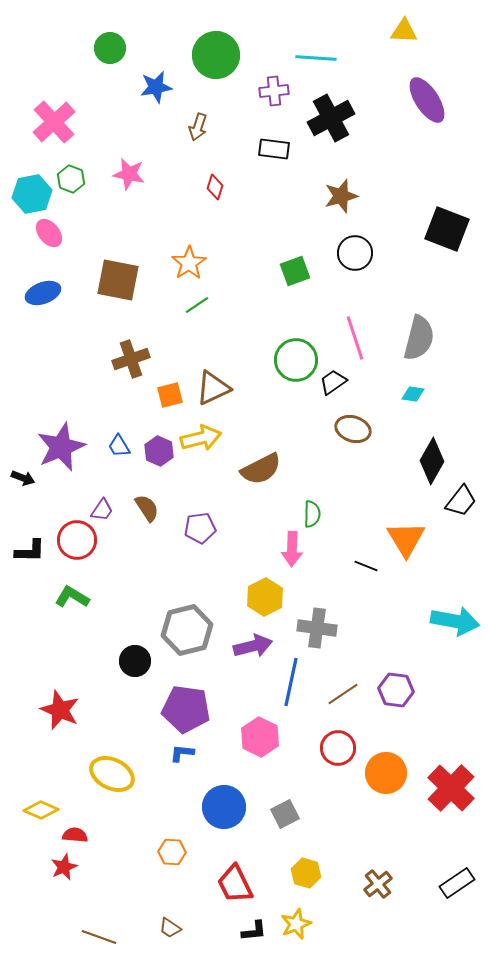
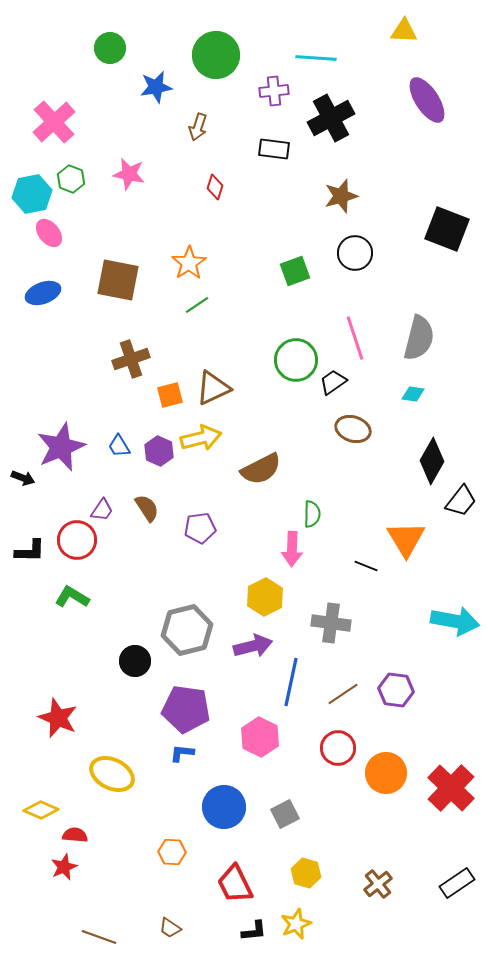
gray cross at (317, 628): moved 14 px right, 5 px up
red star at (60, 710): moved 2 px left, 8 px down
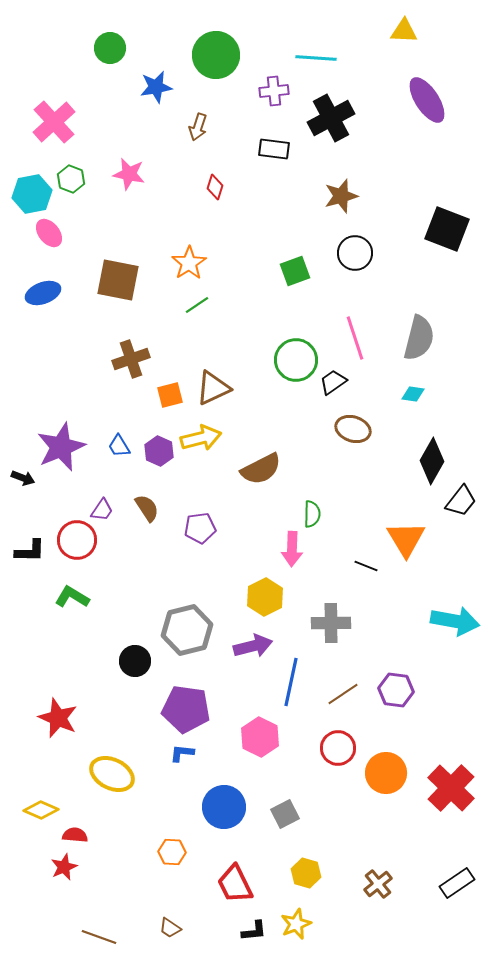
gray cross at (331, 623): rotated 9 degrees counterclockwise
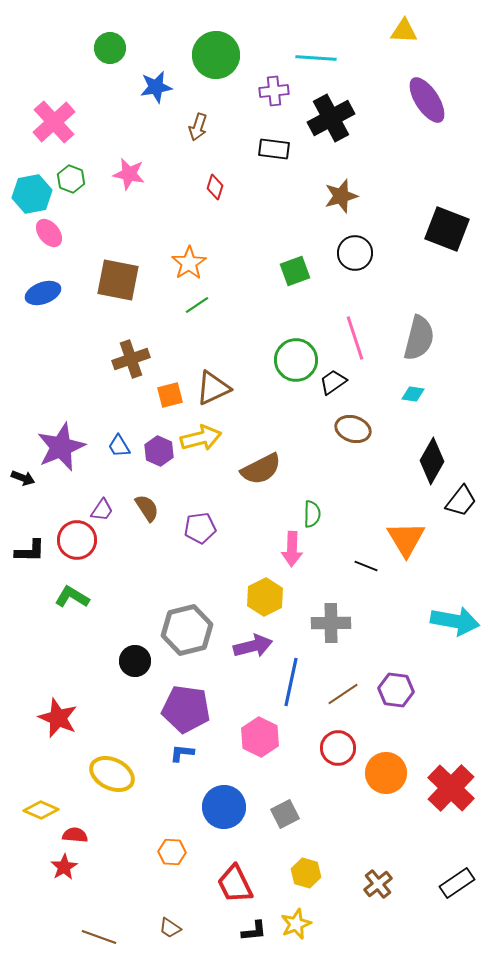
red star at (64, 867): rotated 8 degrees counterclockwise
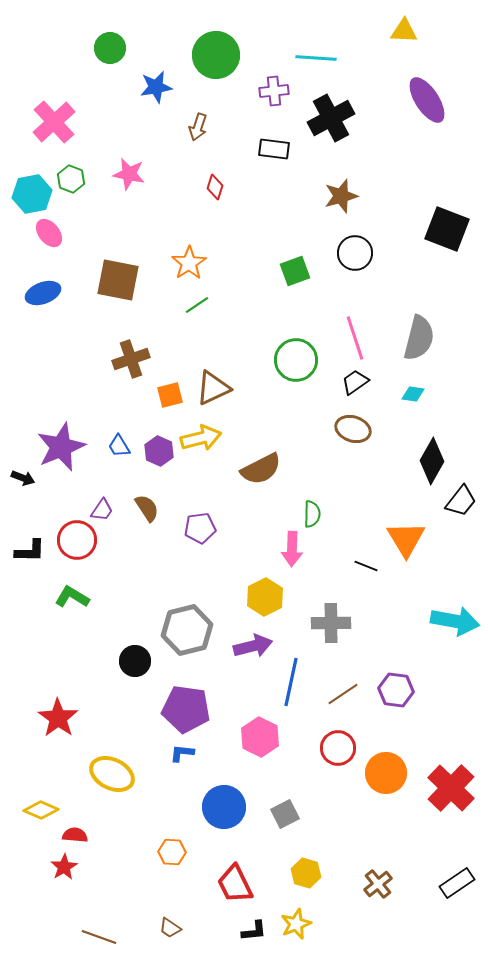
black trapezoid at (333, 382): moved 22 px right
red star at (58, 718): rotated 12 degrees clockwise
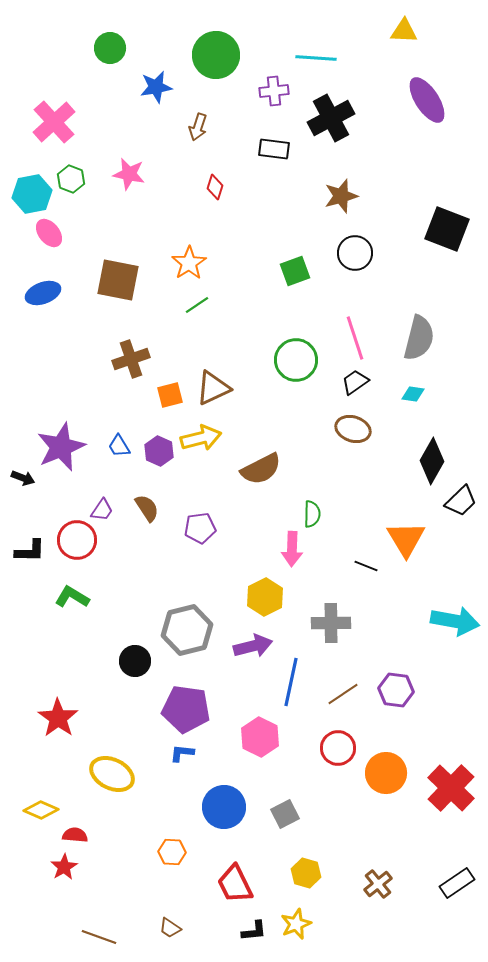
black trapezoid at (461, 501): rotated 8 degrees clockwise
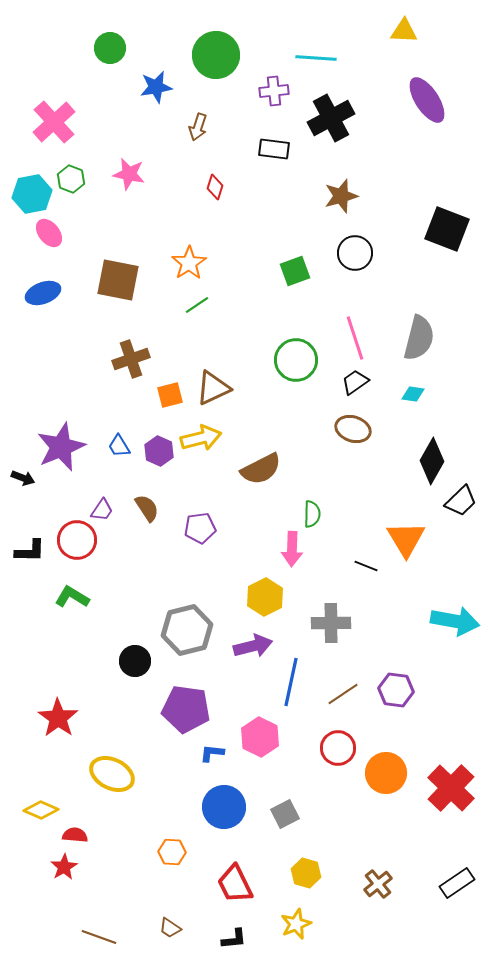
blue L-shape at (182, 753): moved 30 px right
black L-shape at (254, 931): moved 20 px left, 8 px down
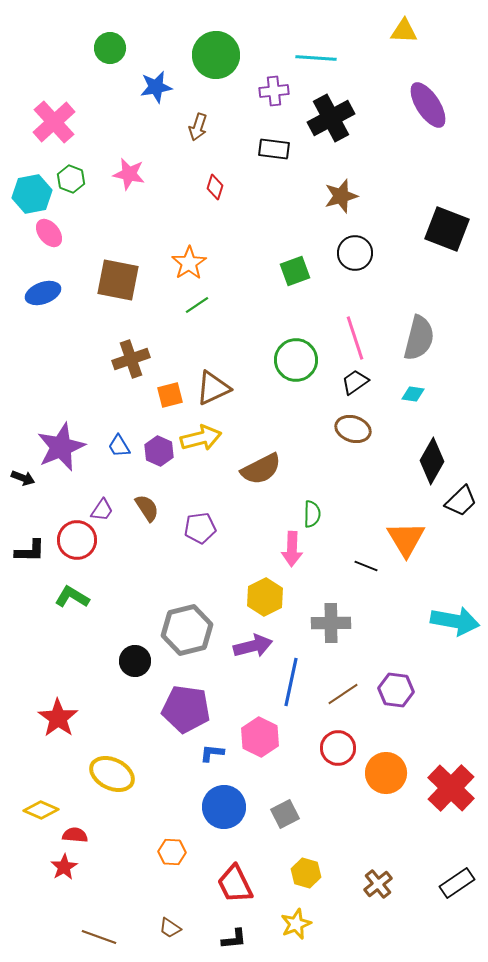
purple ellipse at (427, 100): moved 1 px right, 5 px down
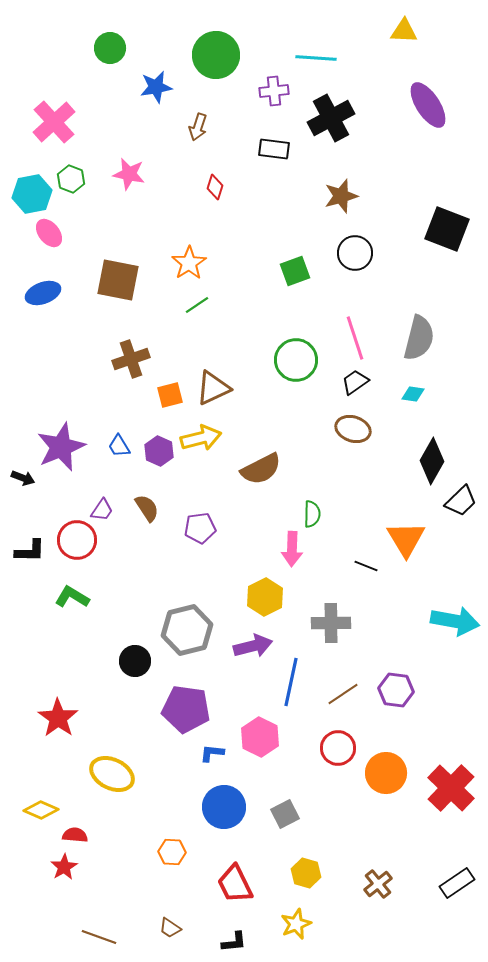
black L-shape at (234, 939): moved 3 px down
